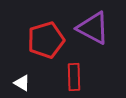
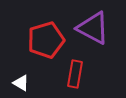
red rectangle: moved 1 px right, 3 px up; rotated 12 degrees clockwise
white triangle: moved 1 px left
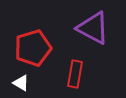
red pentagon: moved 13 px left, 8 px down
